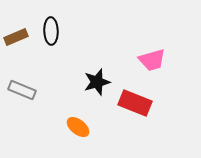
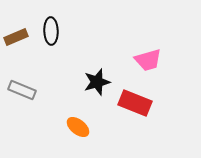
pink trapezoid: moved 4 px left
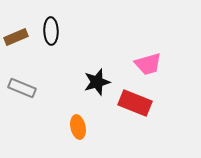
pink trapezoid: moved 4 px down
gray rectangle: moved 2 px up
orange ellipse: rotated 40 degrees clockwise
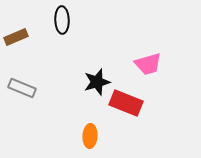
black ellipse: moved 11 px right, 11 px up
red rectangle: moved 9 px left
orange ellipse: moved 12 px right, 9 px down; rotated 15 degrees clockwise
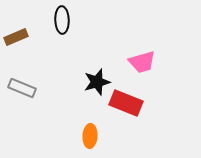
pink trapezoid: moved 6 px left, 2 px up
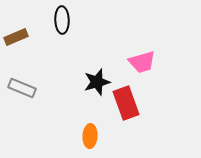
red rectangle: rotated 48 degrees clockwise
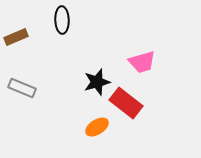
red rectangle: rotated 32 degrees counterclockwise
orange ellipse: moved 7 px right, 9 px up; rotated 55 degrees clockwise
